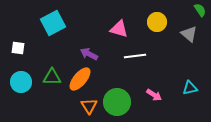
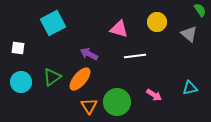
green triangle: rotated 36 degrees counterclockwise
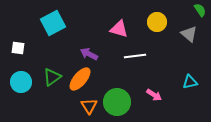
cyan triangle: moved 6 px up
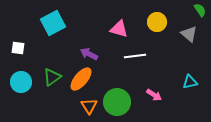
orange ellipse: moved 1 px right
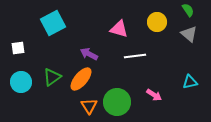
green semicircle: moved 12 px left
white square: rotated 16 degrees counterclockwise
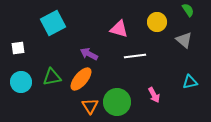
gray triangle: moved 5 px left, 6 px down
green triangle: rotated 24 degrees clockwise
pink arrow: rotated 28 degrees clockwise
orange triangle: moved 1 px right
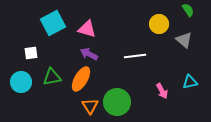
yellow circle: moved 2 px right, 2 px down
pink triangle: moved 32 px left
white square: moved 13 px right, 5 px down
orange ellipse: rotated 10 degrees counterclockwise
pink arrow: moved 8 px right, 4 px up
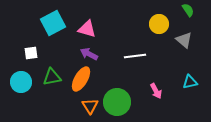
pink arrow: moved 6 px left
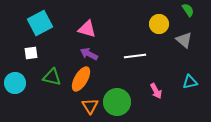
cyan square: moved 13 px left
green triangle: rotated 24 degrees clockwise
cyan circle: moved 6 px left, 1 px down
